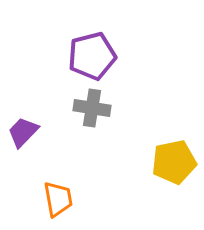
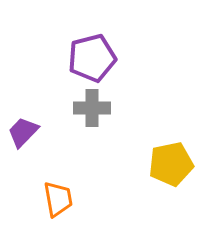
purple pentagon: moved 2 px down
gray cross: rotated 9 degrees counterclockwise
yellow pentagon: moved 3 px left, 2 px down
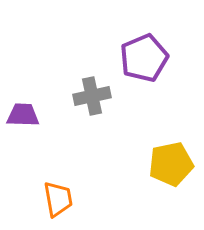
purple pentagon: moved 52 px right; rotated 9 degrees counterclockwise
gray cross: moved 12 px up; rotated 12 degrees counterclockwise
purple trapezoid: moved 17 px up; rotated 48 degrees clockwise
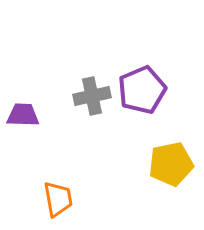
purple pentagon: moved 2 px left, 32 px down
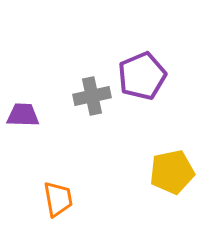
purple pentagon: moved 14 px up
yellow pentagon: moved 1 px right, 8 px down
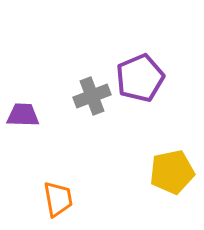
purple pentagon: moved 2 px left, 2 px down
gray cross: rotated 9 degrees counterclockwise
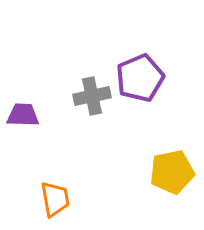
gray cross: rotated 9 degrees clockwise
orange trapezoid: moved 3 px left
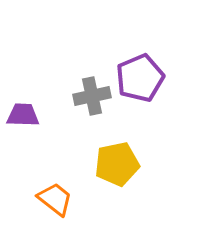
yellow pentagon: moved 55 px left, 8 px up
orange trapezoid: rotated 42 degrees counterclockwise
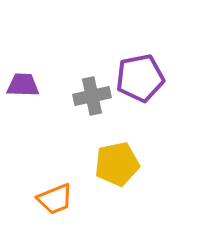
purple pentagon: rotated 12 degrees clockwise
purple trapezoid: moved 30 px up
orange trapezoid: rotated 120 degrees clockwise
